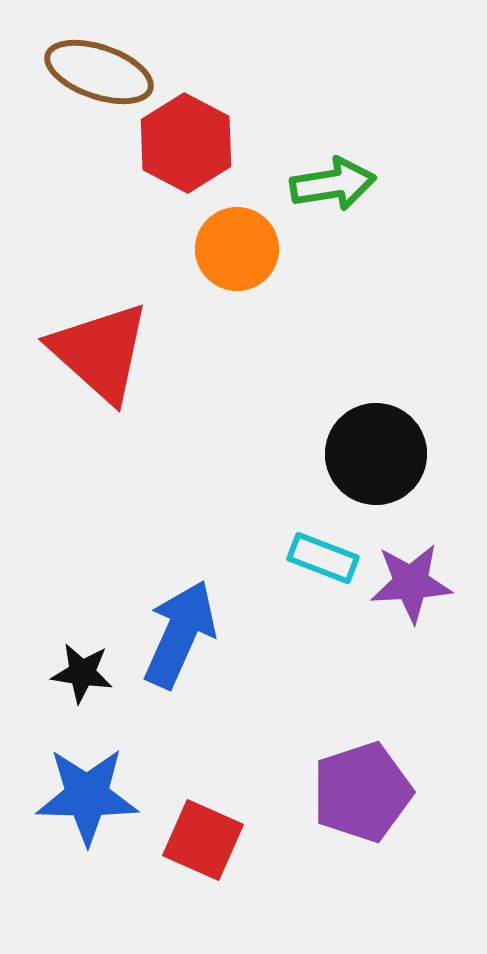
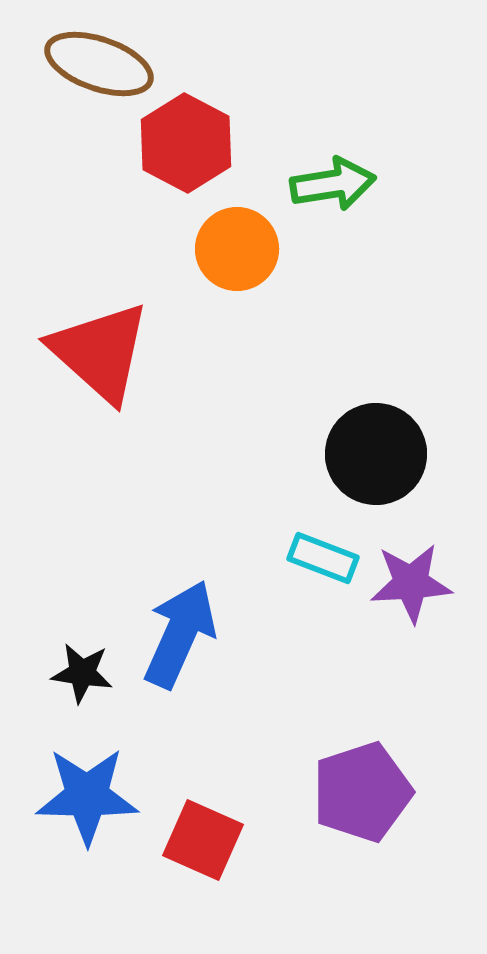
brown ellipse: moved 8 px up
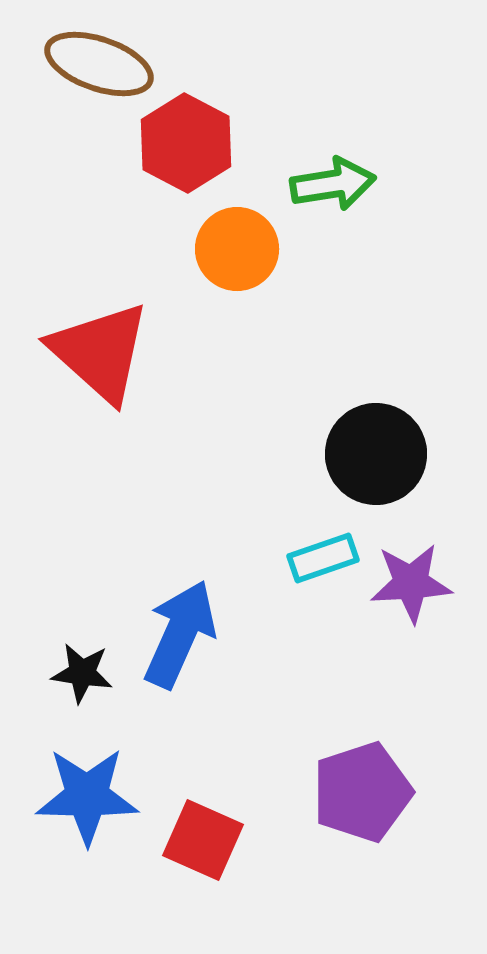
cyan rectangle: rotated 40 degrees counterclockwise
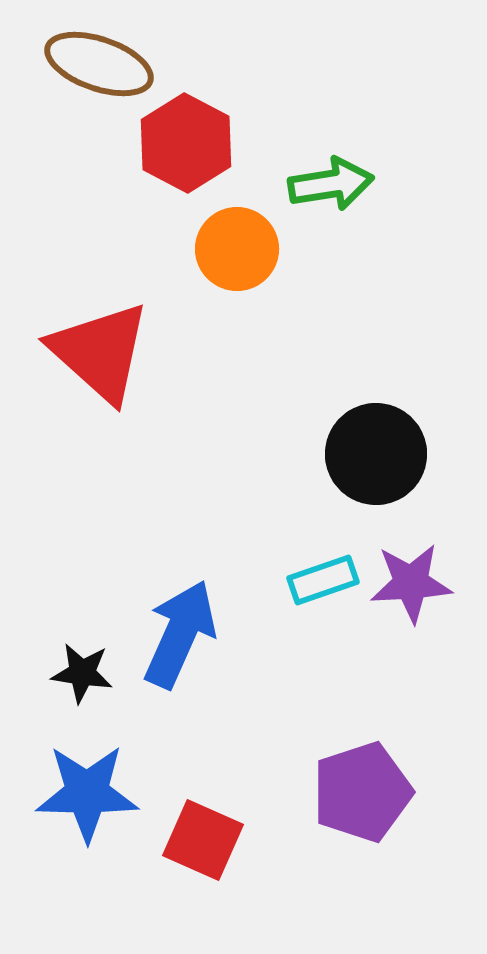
green arrow: moved 2 px left
cyan rectangle: moved 22 px down
blue star: moved 3 px up
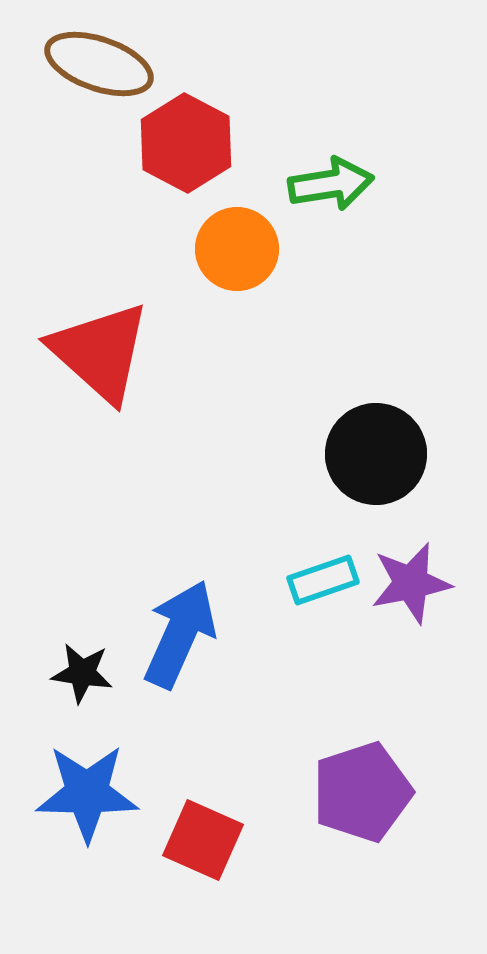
purple star: rotated 8 degrees counterclockwise
